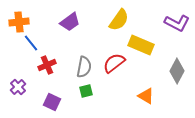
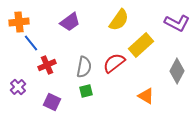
yellow rectangle: rotated 65 degrees counterclockwise
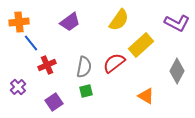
purple square: moved 2 px right; rotated 30 degrees clockwise
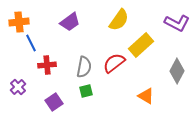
blue line: rotated 12 degrees clockwise
red cross: rotated 18 degrees clockwise
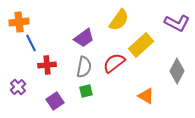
purple trapezoid: moved 14 px right, 16 px down
purple square: moved 1 px right, 1 px up
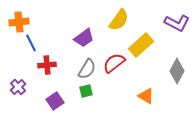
gray semicircle: moved 3 px right, 2 px down; rotated 20 degrees clockwise
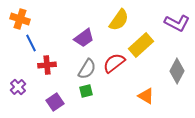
orange cross: moved 1 px right, 3 px up; rotated 24 degrees clockwise
purple square: moved 1 px down
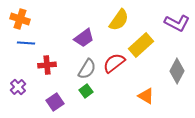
blue line: moved 5 px left; rotated 60 degrees counterclockwise
green square: rotated 24 degrees counterclockwise
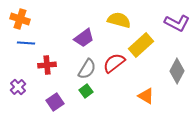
yellow semicircle: rotated 110 degrees counterclockwise
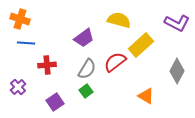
red semicircle: moved 1 px right, 1 px up
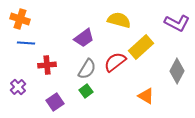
yellow rectangle: moved 2 px down
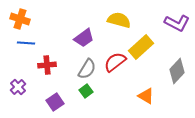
gray diamond: rotated 15 degrees clockwise
